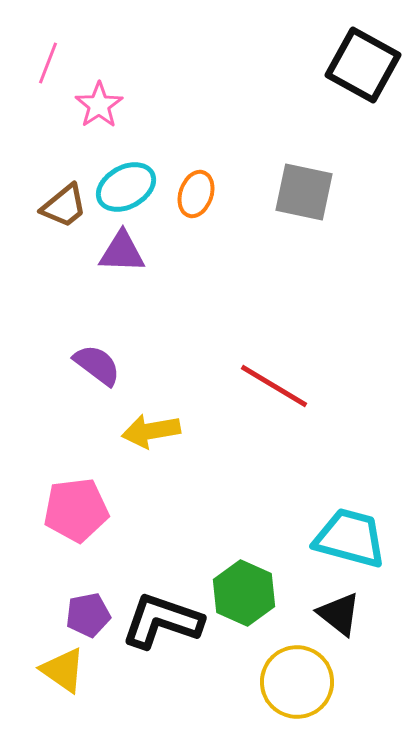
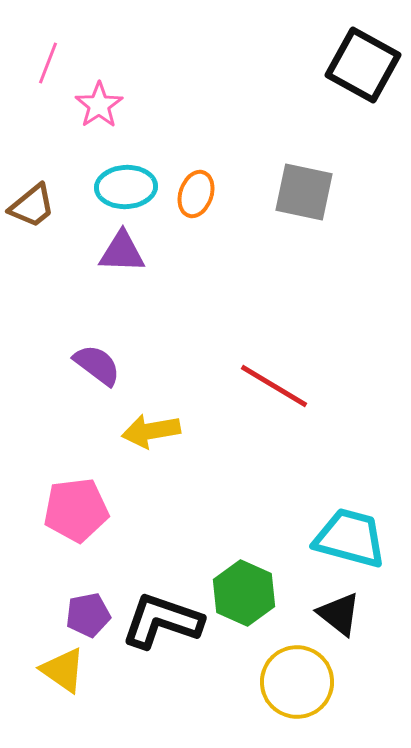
cyan ellipse: rotated 26 degrees clockwise
brown trapezoid: moved 32 px left
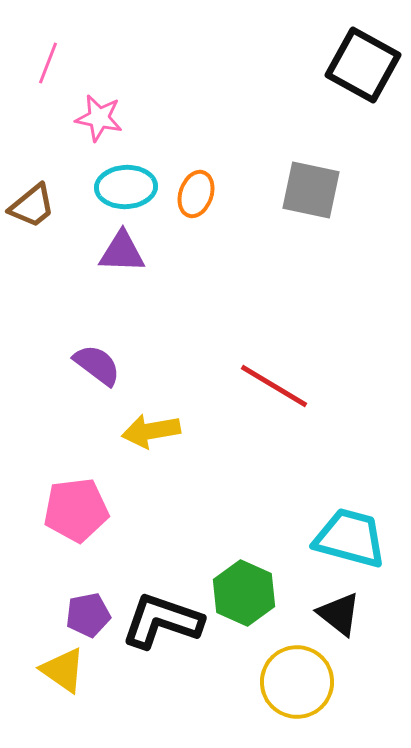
pink star: moved 13 px down; rotated 27 degrees counterclockwise
gray square: moved 7 px right, 2 px up
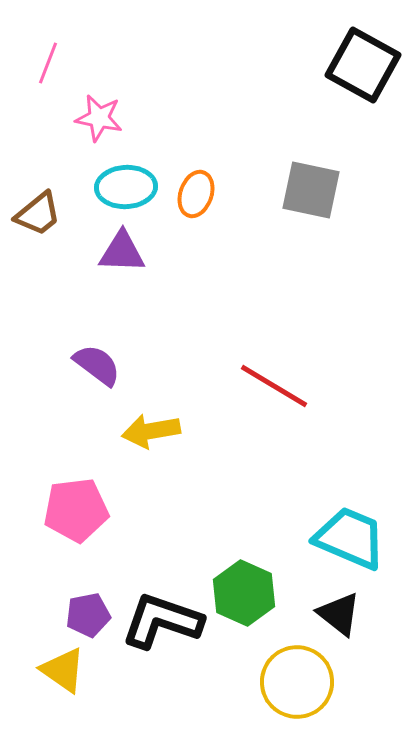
brown trapezoid: moved 6 px right, 8 px down
cyan trapezoid: rotated 8 degrees clockwise
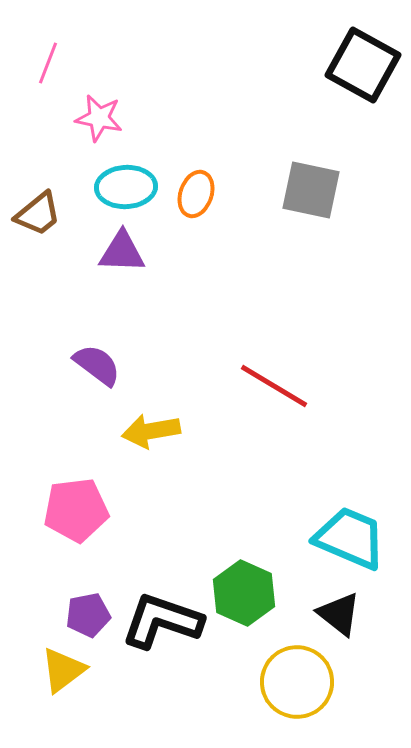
yellow triangle: rotated 48 degrees clockwise
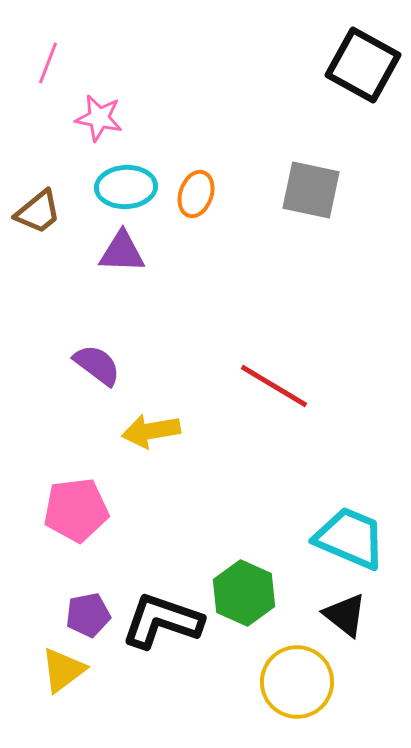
brown trapezoid: moved 2 px up
black triangle: moved 6 px right, 1 px down
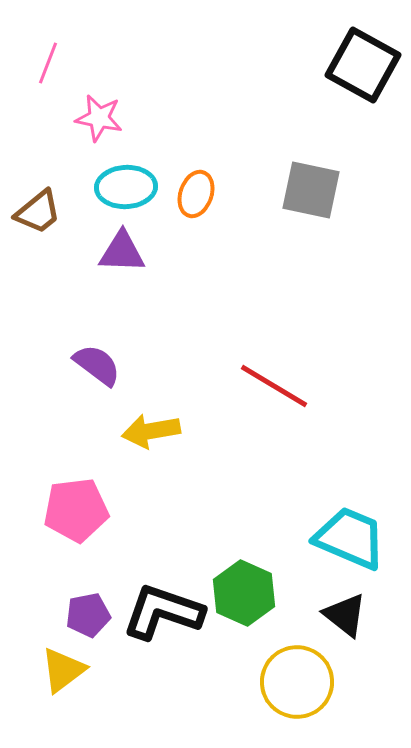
black L-shape: moved 1 px right, 9 px up
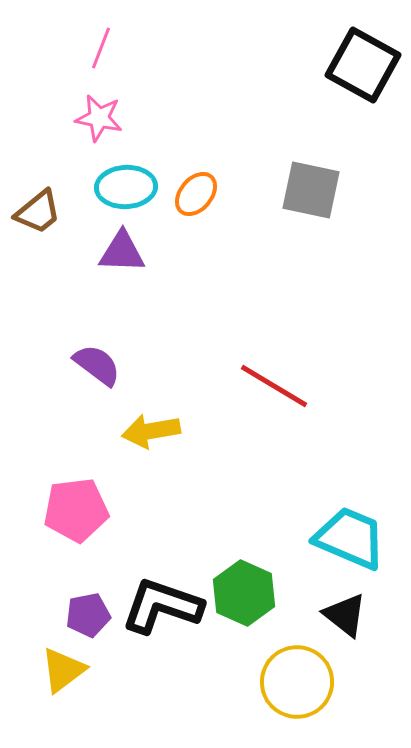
pink line: moved 53 px right, 15 px up
orange ellipse: rotated 21 degrees clockwise
black L-shape: moved 1 px left, 6 px up
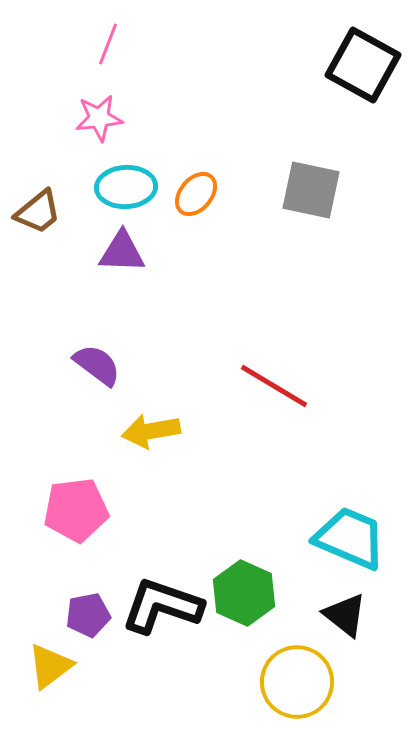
pink line: moved 7 px right, 4 px up
pink star: rotated 18 degrees counterclockwise
yellow triangle: moved 13 px left, 4 px up
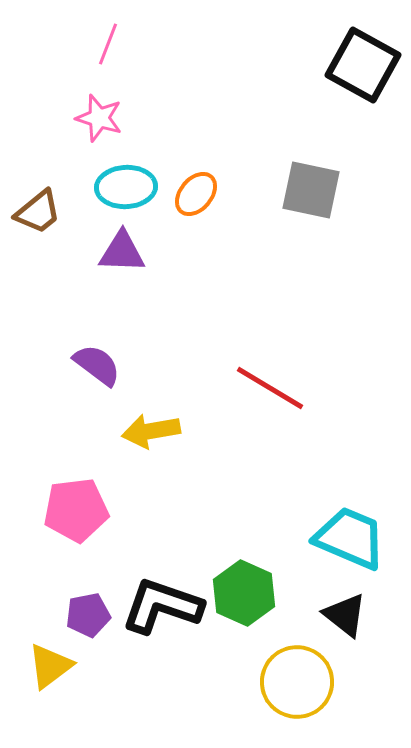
pink star: rotated 24 degrees clockwise
red line: moved 4 px left, 2 px down
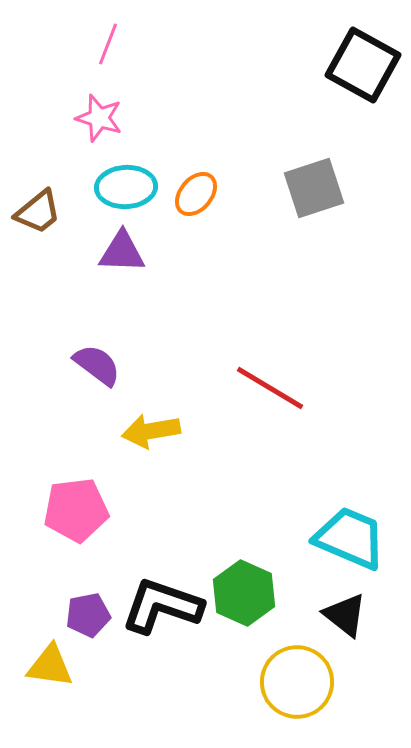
gray square: moved 3 px right, 2 px up; rotated 30 degrees counterclockwise
yellow triangle: rotated 45 degrees clockwise
